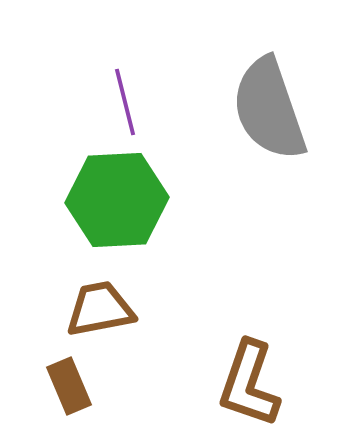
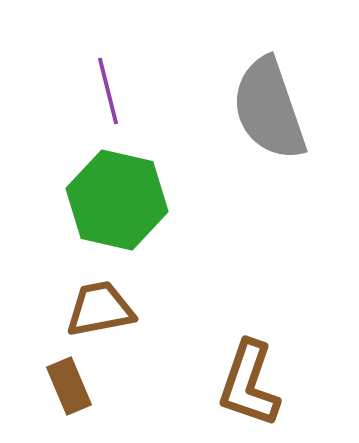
purple line: moved 17 px left, 11 px up
green hexagon: rotated 16 degrees clockwise
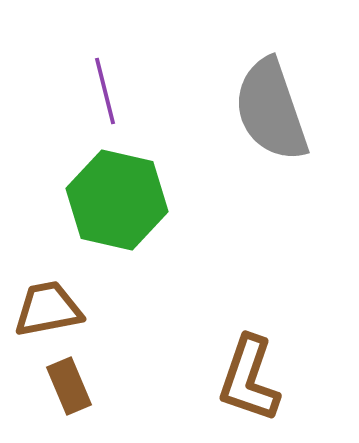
purple line: moved 3 px left
gray semicircle: moved 2 px right, 1 px down
brown trapezoid: moved 52 px left
brown L-shape: moved 5 px up
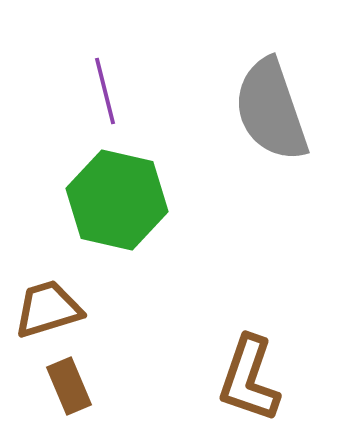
brown trapezoid: rotated 6 degrees counterclockwise
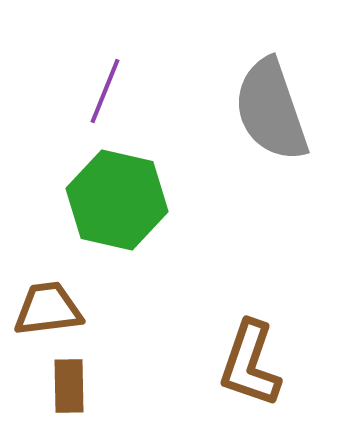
purple line: rotated 36 degrees clockwise
brown trapezoid: rotated 10 degrees clockwise
brown L-shape: moved 1 px right, 15 px up
brown rectangle: rotated 22 degrees clockwise
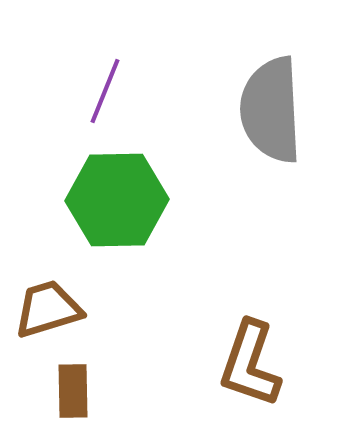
gray semicircle: rotated 16 degrees clockwise
green hexagon: rotated 14 degrees counterclockwise
brown trapezoid: rotated 10 degrees counterclockwise
brown rectangle: moved 4 px right, 5 px down
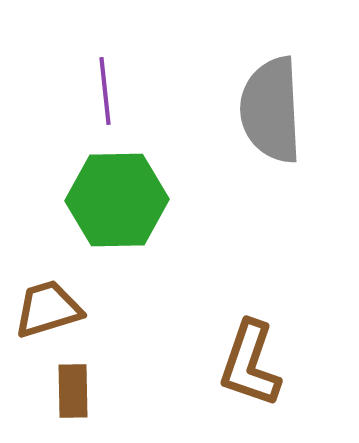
purple line: rotated 28 degrees counterclockwise
